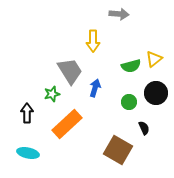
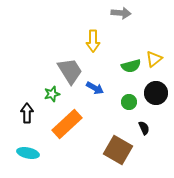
gray arrow: moved 2 px right, 1 px up
blue arrow: rotated 102 degrees clockwise
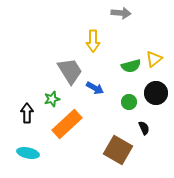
green star: moved 5 px down
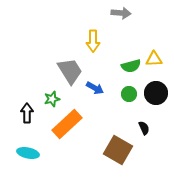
yellow triangle: rotated 36 degrees clockwise
green circle: moved 8 px up
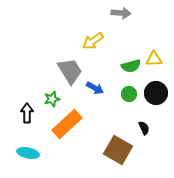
yellow arrow: rotated 55 degrees clockwise
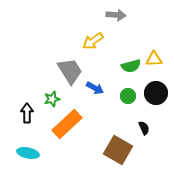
gray arrow: moved 5 px left, 2 px down
green circle: moved 1 px left, 2 px down
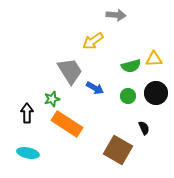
orange rectangle: rotated 76 degrees clockwise
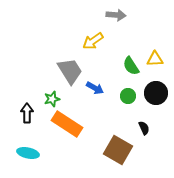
yellow triangle: moved 1 px right
green semicircle: rotated 72 degrees clockwise
